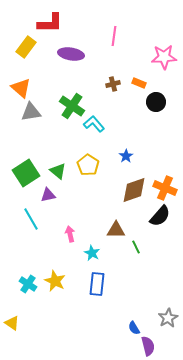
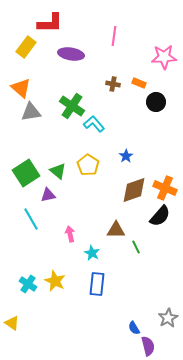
brown cross: rotated 24 degrees clockwise
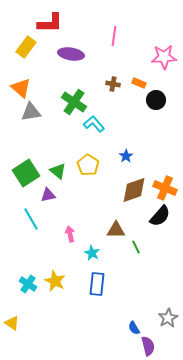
black circle: moved 2 px up
green cross: moved 2 px right, 4 px up
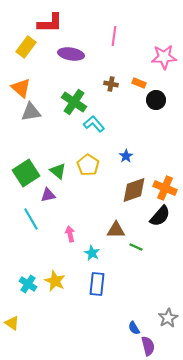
brown cross: moved 2 px left
green line: rotated 40 degrees counterclockwise
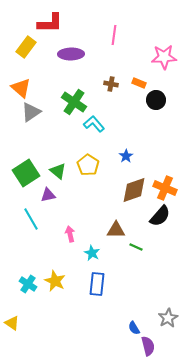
pink line: moved 1 px up
purple ellipse: rotated 10 degrees counterclockwise
gray triangle: rotated 25 degrees counterclockwise
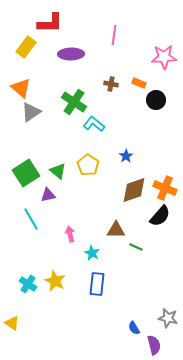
cyan L-shape: rotated 10 degrees counterclockwise
gray star: rotated 30 degrees counterclockwise
purple semicircle: moved 6 px right, 1 px up
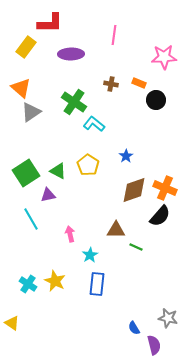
green triangle: rotated 12 degrees counterclockwise
cyan star: moved 2 px left, 2 px down; rotated 14 degrees clockwise
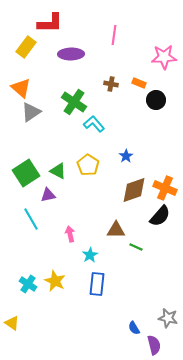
cyan L-shape: rotated 10 degrees clockwise
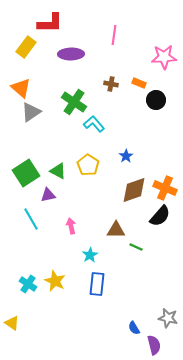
pink arrow: moved 1 px right, 8 px up
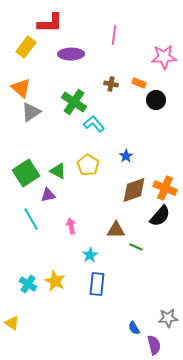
gray star: rotated 18 degrees counterclockwise
